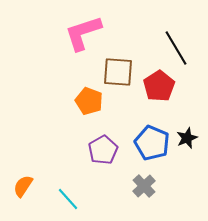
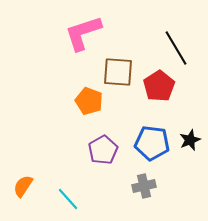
black star: moved 3 px right, 2 px down
blue pentagon: rotated 16 degrees counterclockwise
gray cross: rotated 30 degrees clockwise
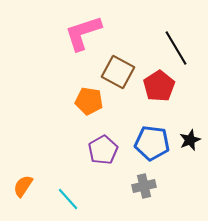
brown square: rotated 24 degrees clockwise
orange pentagon: rotated 12 degrees counterclockwise
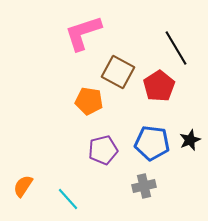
purple pentagon: rotated 16 degrees clockwise
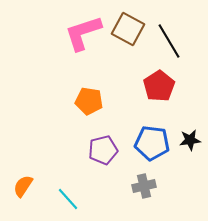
black line: moved 7 px left, 7 px up
brown square: moved 10 px right, 43 px up
black star: rotated 15 degrees clockwise
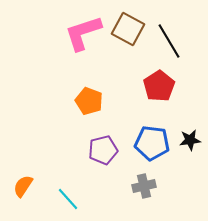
orange pentagon: rotated 12 degrees clockwise
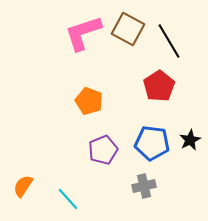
black star: rotated 20 degrees counterclockwise
purple pentagon: rotated 8 degrees counterclockwise
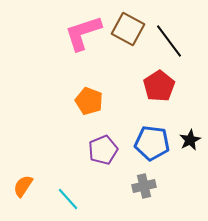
black line: rotated 6 degrees counterclockwise
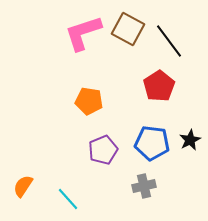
orange pentagon: rotated 12 degrees counterclockwise
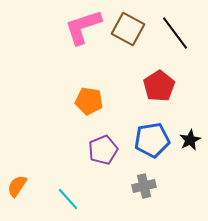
pink L-shape: moved 6 px up
black line: moved 6 px right, 8 px up
blue pentagon: moved 3 px up; rotated 16 degrees counterclockwise
orange semicircle: moved 6 px left
